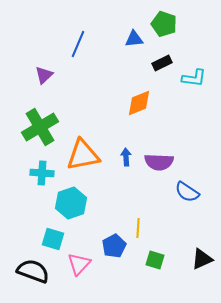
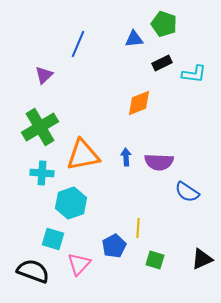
cyan L-shape: moved 4 px up
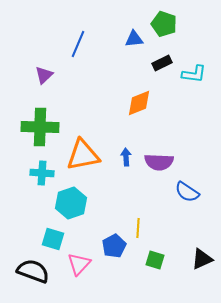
green cross: rotated 33 degrees clockwise
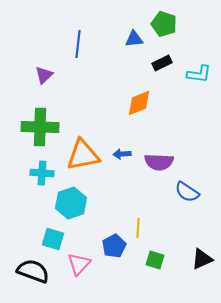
blue line: rotated 16 degrees counterclockwise
cyan L-shape: moved 5 px right
blue arrow: moved 4 px left, 3 px up; rotated 90 degrees counterclockwise
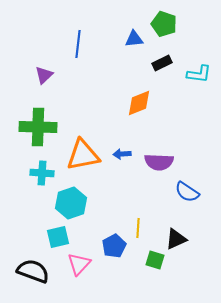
green cross: moved 2 px left
cyan square: moved 5 px right, 2 px up; rotated 30 degrees counterclockwise
black triangle: moved 26 px left, 20 px up
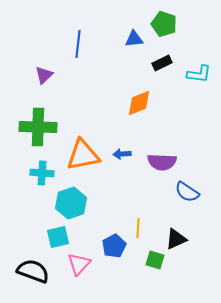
purple semicircle: moved 3 px right
